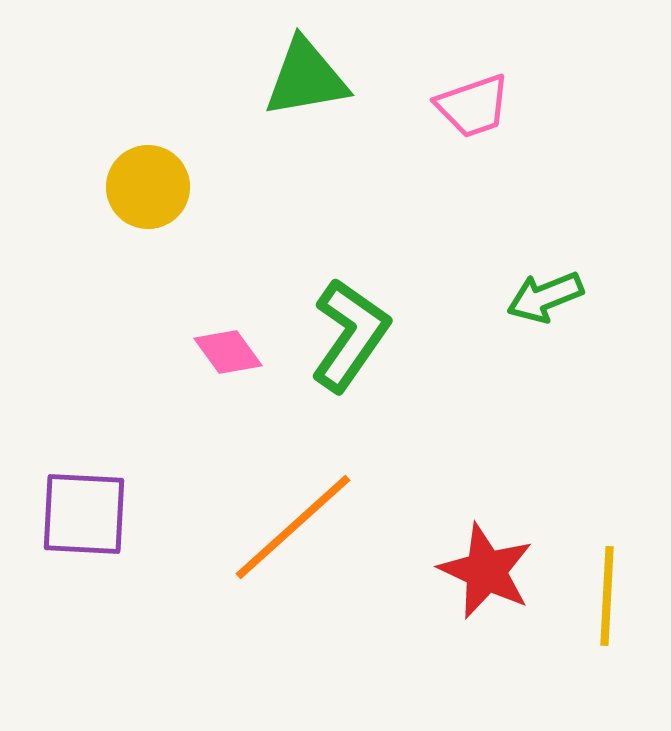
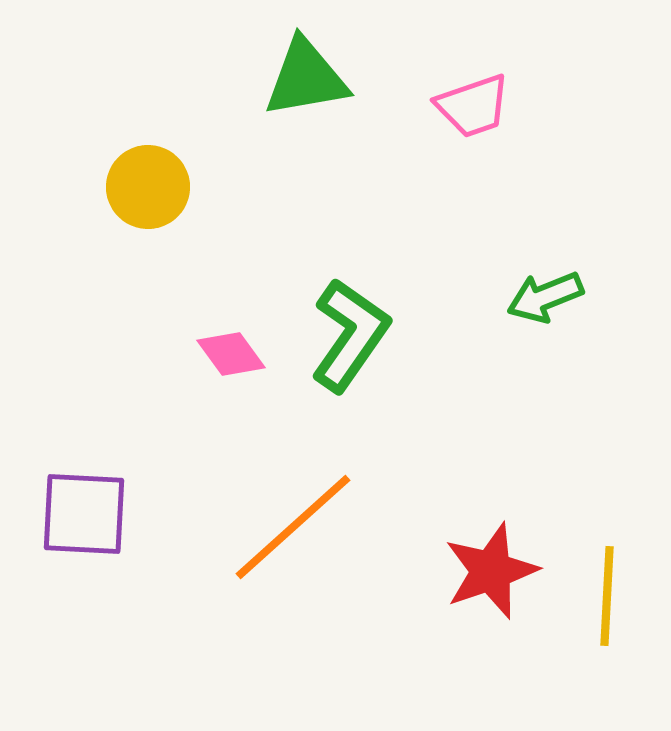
pink diamond: moved 3 px right, 2 px down
red star: moved 5 px right; rotated 28 degrees clockwise
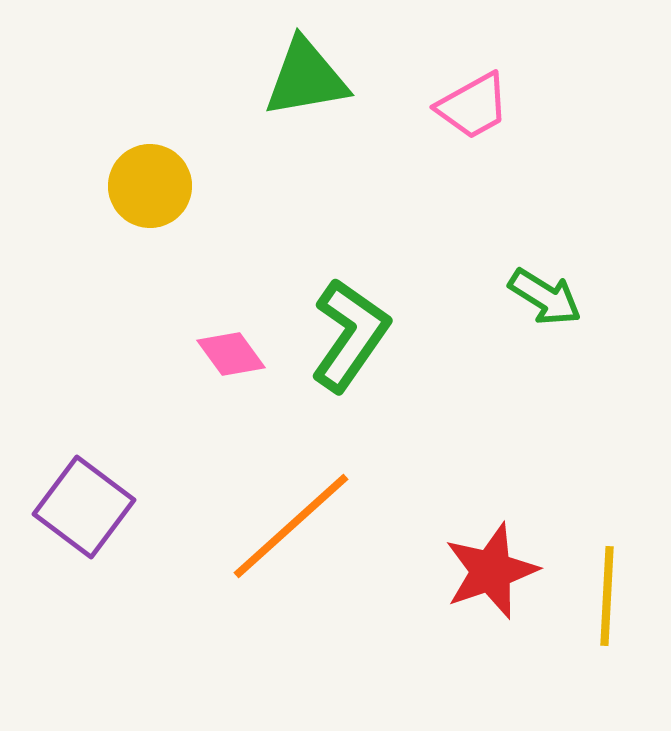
pink trapezoid: rotated 10 degrees counterclockwise
yellow circle: moved 2 px right, 1 px up
green arrow: rotated 126 degrees counterclockwise
purple square: moved 7 px up; rotated 34 degrees clockwise
orange line: moved 2 px left, 1 px up
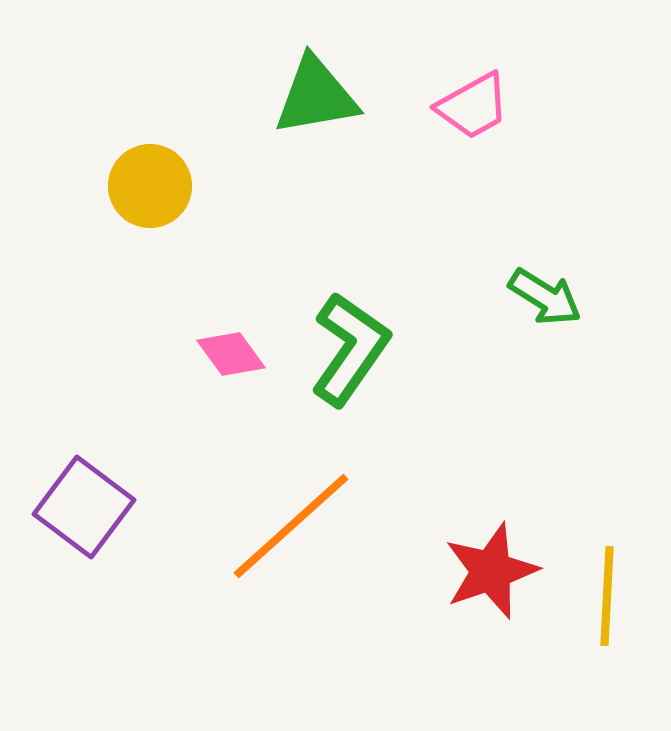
green triangle: moved 10 px right, 18 px down
green L-shape: moved 14 px down
